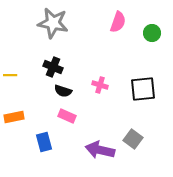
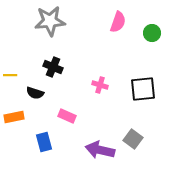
gray star: moved 3 px left, 2 px up; rotated 16 degrees counterclockwise
black semicircle: moved 28 px left, 2 px down
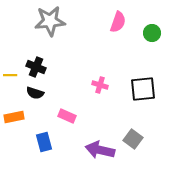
black cross: moved 17 px left
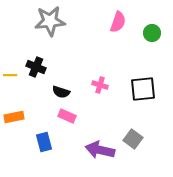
black semicircle: moved 26 px right, 1 px up
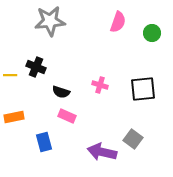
purple arrow: moved 2 px right, 2 px down
